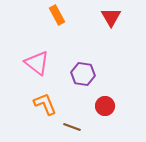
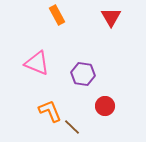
pink triangle: rotated 16 degrees counterclockwise
orange L-shape: moved 5 px right, 7 px down
brown line: rotated 24 degrees clockwise
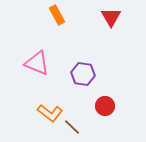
orange L-shape: moved 2 px down; rotated 150 degrees clockwise
